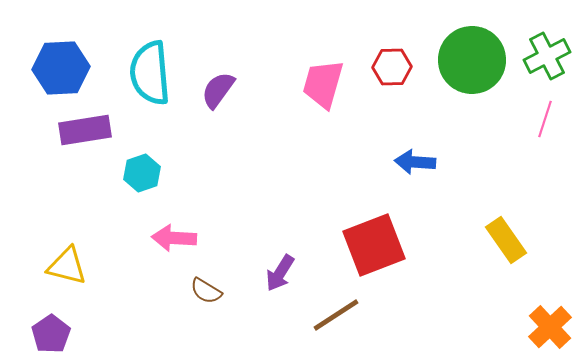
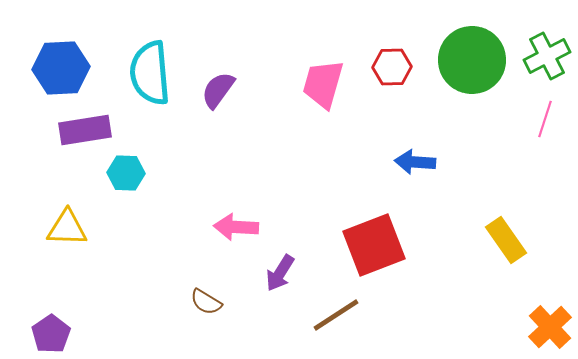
cyan hexagon: moved 16 px left; rotated 21 degrees clockwise
pink arrow: moved 62 px right, 11 px up
yellow triangle: moved 38 px up; rotated 12 degrees counterclockwise
brown semicircle: moved 11 px down
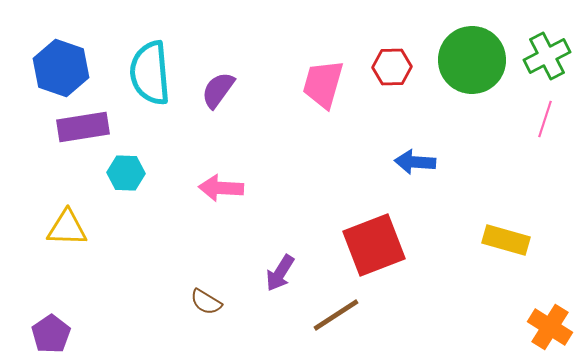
blue hexagon: rotated 22 degrees clockwise
purple rectangle: moved 2 px left, 3 px up
pink arrow: moved 15 px left, 39 px up
yellow rectangle: rotated 39 degrees counterclockwise
orange cross: rotated 15 degrees counterclockwise
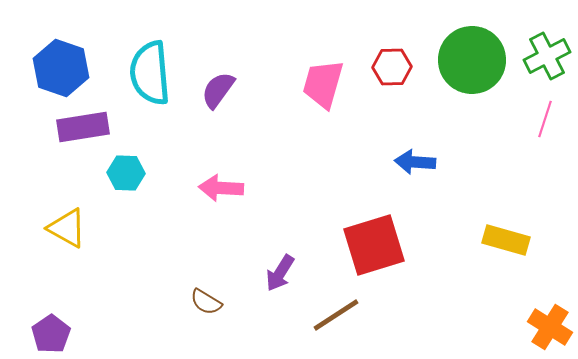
yellow triangle: rotated 27 degrees clockwise
red square: rotated 4 degrees clockwise
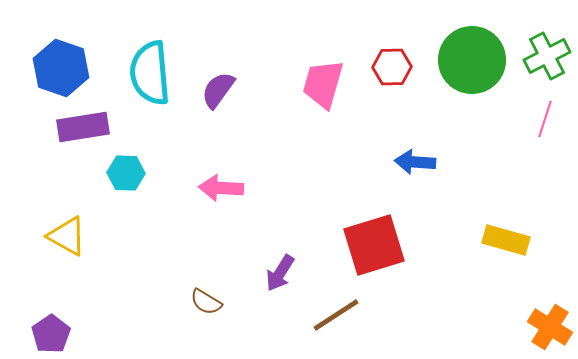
yellow triangle: moved 8 px down
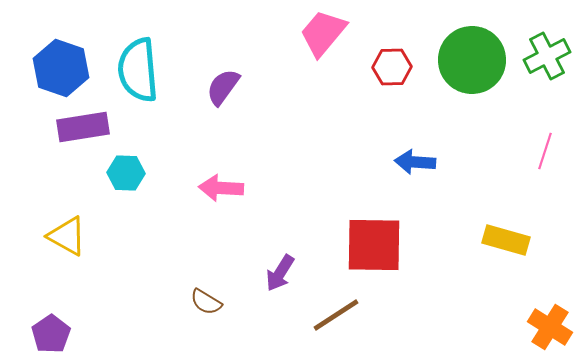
cyan semicircle: moved 12 px left, 3 px up
pink trapezoid: moved 51 px up; rotated 24 degrees clockwise
purple semicircle: moved 5 px right, 3 px up
pink line: moved 32 px down
red square: rotated 18 degrees clockwise
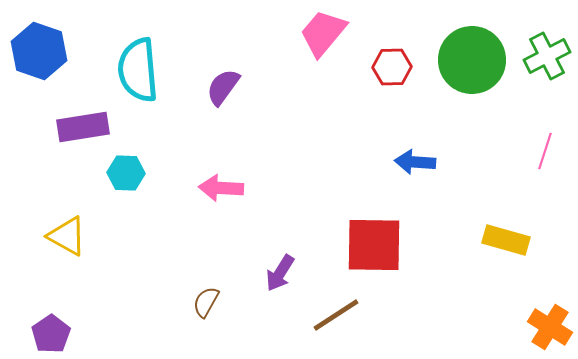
blue hexagon: moved 22 px left, 17 px up
brown semicircle: rotated 88 degrees clockwise
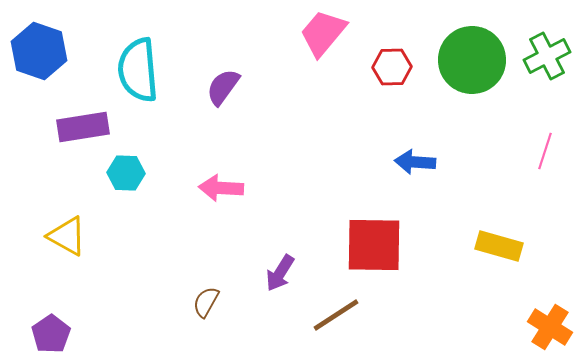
yellow rectangle: moved 7 px left, 6 px down
